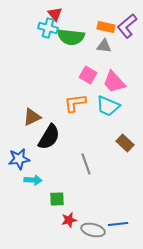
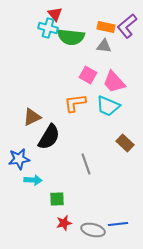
red star: moved 5 px left, 3 px down
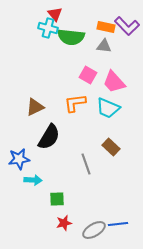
purple L-shape: rotated 95 degrees counterclockwise
cyan trapezoid: moved 2 px down
brown triangle: moved 3 px right, 10 px up
brown rectangle: moved 14 px left, 4 px down
gray ellipse: moved 1 px right; rotated 45 degrees counterclockwise
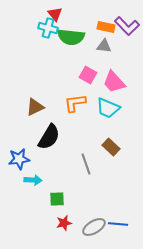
blue line: rotated 12 degrees clockwise
gray ellipse: moved 3 px up
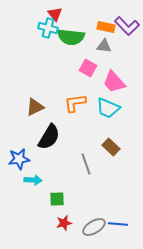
pink square: moved 7 px up
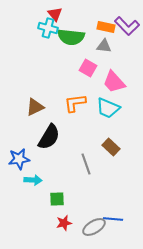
blue line: moved 5 px left, 5 px up
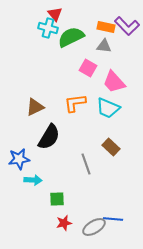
green semicircle: rotated 148 degrees clockwise
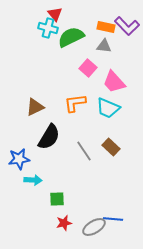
pink square: rotated 12 degrees clockwise
gray line: moved 2 px left, 13 px up; rotated 15 degrees counterclockwise
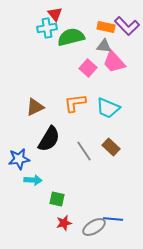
cyan cross: moved 1 px left; rotated 24 degrees counterclockwise
green semicircle: rotated 12 degrees clockwise
pink trapezoid: moved 20 px up
black semicircle: moved 2 px down
green square: rotated 14 degrees clockwise
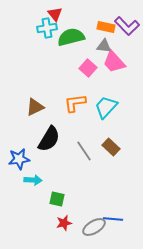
cyan trapezoid: moved 2 px left, 1 px up; rotated 110 degrees clockwise
